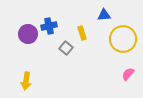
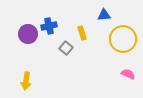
pink semicircle: rotated 72 degrees clockwise
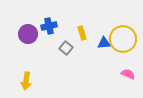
blue triangle: moved 28 px down
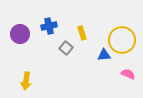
purple circle: moved 8 px left
yellow circle: moved 1 px left, 1 px down
blue triangle: moved 12 px down
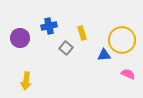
purple circle: moved 4 px down
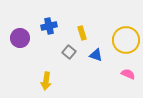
yellow circle: moved 4 px right
gray square: moved 3 px right, 4 px down
blue triangle: moved 8 px left; rotated 24 degrees clockwise
yellow arrow: moved 20 px right
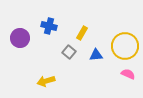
blue cross: rotated 28 degrees clockwise
yellow rectangle: rotated 48 degrees clockwise
yellow circle: moved 1 px left, 6 px down
blue triangle: rotated 24 degrees counterclockwise
yellow arrow: rotated 66 degrees clockwise
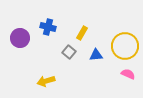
blue cross: moved 1 px left, 1 px down
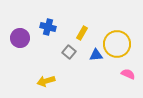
yellow circle: moved 8 px left, 2 px up
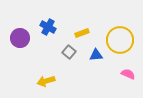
blue cross: rotated 14 degrees clockwise
yellow rectangle: rotated 40 degrees clockwise
yellow circle: moved 3 px right, 4 px up
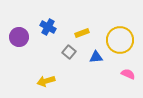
purple circle: moved 1 px left, 1 px up
blue triangle: moved 2 px down
